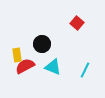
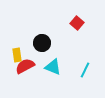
black circle: moved 1 px up
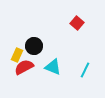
black circle: moved 8 px left, 3 px down
yellow rectangle: rotated 32 degrees clockwise
red semicircle: moved 1 px left, 1 px down
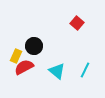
yellow rectangle: moved 1 px left, 1 px down
cyan triangle: moved 4 px right, 4 px down; rotated 18 degrees clockwise
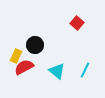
black circle: moved 1 px right, 1 px up
